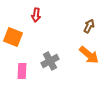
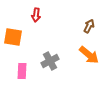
orange square: rotated 12 degrees counterclockwise
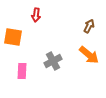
gray cross: moved 3 px right
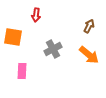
gray cross: moved 12 px up
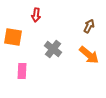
gray cross: rotated 24 degrees counterclockwise
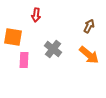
pink rectangle: moved 2 px right, 11 px up
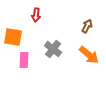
brown arrow: moved 2 px left
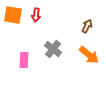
orange square: moved 22 px up
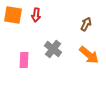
brown arrow: moved 1 px left, 2 px up
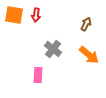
orange square: moved 1 px right
pink rectangle: moved 14 px right, 15 px down
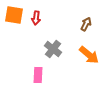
red arrow: moved 3 px down
